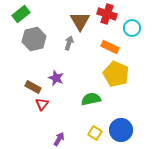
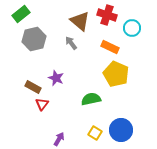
red cross: moved 1 px down
brown triangle: rotated 20 degrees counterclockwise
gray arrow: moved 2 px right; rotated 56 degrees counterclockwise
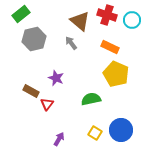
cyan circle: moved 8 px up
brown rectangle: moved 2 px left, 4 px down
red triangle: moved 5 px right
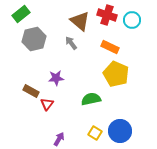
purple star: rotated 28 degrees counterclockwise
blue circle: moved 1 px left, 1 px down
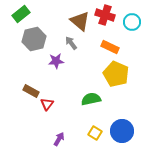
red cross: moved 2 px left
cyan circle: moved 2 px down
purple star: moved 17 px up
blue circle: moved 2 px right
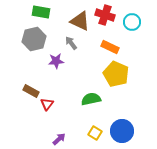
green rectangle: moved 20 px right, 2 px up; rotated 48 degrees clockwise
brown triangle: rotated 15 degrees counterclockwise
purple arrow: rotated 16 degrees clockwise
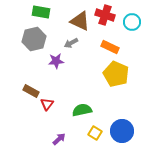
gray arrow: rotated 80 degrees counterclockwise
green semicircle: moved 9 px left, 11 px down
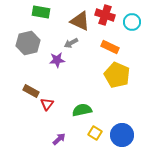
gray hexagon: moved 6 px left, 4 px down
purple star: moved 1 px right, 1 px up
yellow pentagon: moved 1 px right, 1 px down
blue circle: moved 4 px down
